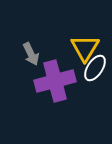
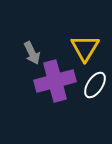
gray arrow: moved 1 px right, 1 px up
white ellipse: moved 17 px down
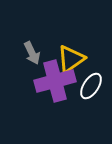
yellow triangle: moved 14 px left, 11 px down; rotated 24 degrees clockwise
white ellipse: moved 4 px left, 1 px down
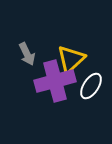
gray arrow: moved 5 px left, 1 px down
yellow triangle: rotated 8 degrees counterclockwise
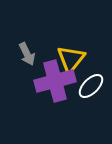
yellow triangle: rotated 8 degrees counterclockwise
white ellipse: rotated 12 degrees clockwise
